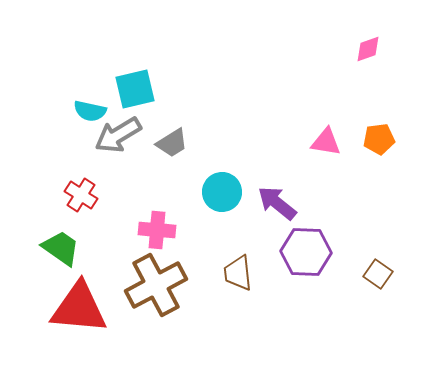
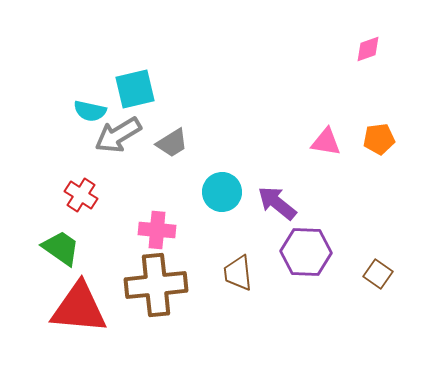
brown cross: rotated 22 degrees clockwise
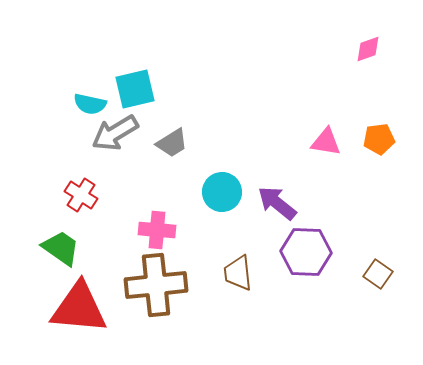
cyan semicircle: moved 7 px up
gray arrow: moved 3 px left, 2 px up
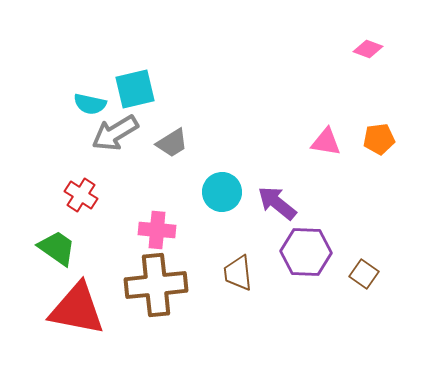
pink diamond: rotated 40 degrees clockwise
green trapezoid: moved 4 px left
brown square: moved 14 px left
red triangle: moved 2 px left, 1 px down; rotated 6 degrees clockwise
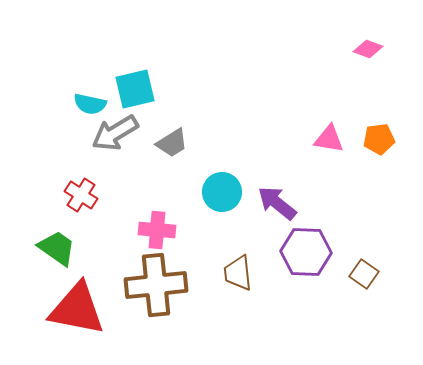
pink triangle: moved 3 px right, 3 px up
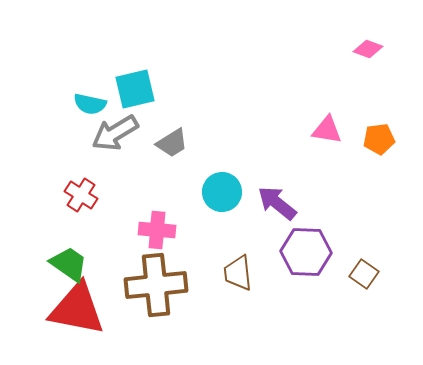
pink triangle: moved 2 px left, 9 px up
green trapezoid: moved 12 px right, 16 px down
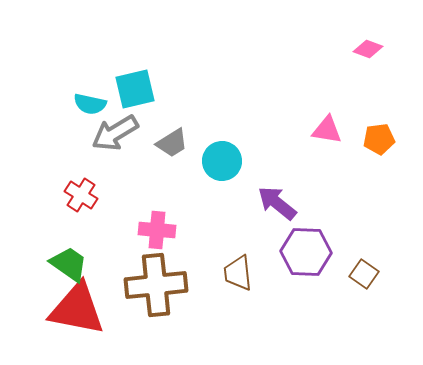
cyan circle: moved 31 px up
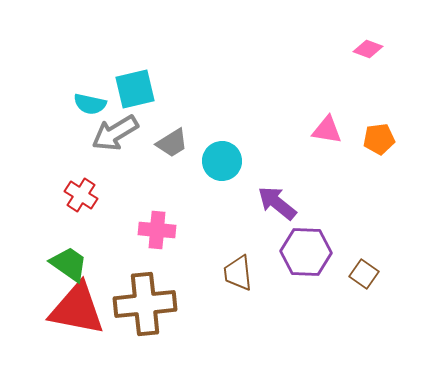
brown cross: moved 11 px left, 19 px down
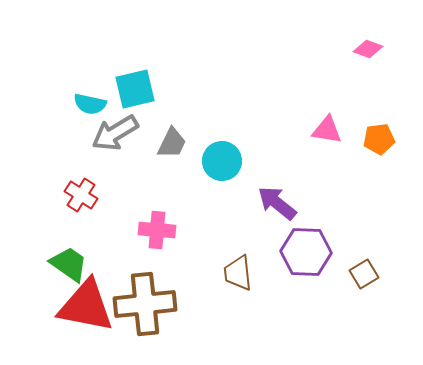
gray trapezoid: rotated 32 degrees counterclockwise
brown square: rotated 24 degrees clockwise
red triangle: moved 9 px right, 3 px up
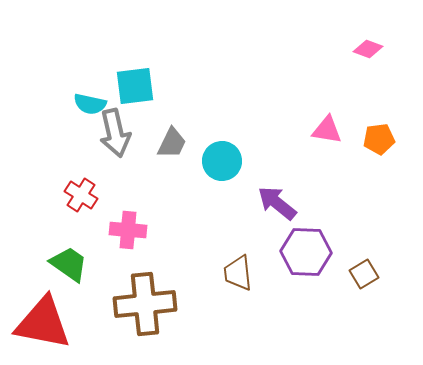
cyan square: moved 3 px up; rotated 6 degrees clockwise
gray arrow: rotated 72 degrees counterclockwise
pink cross: moved 29 px left
red triangle: moved 43 px left, 17 px down
